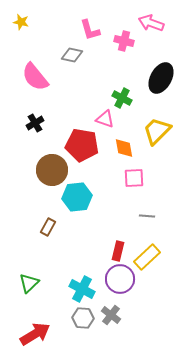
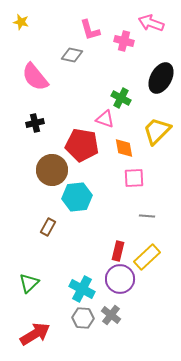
green cross: moved 1 px left
black cross: rotated 18 degrees clockwise
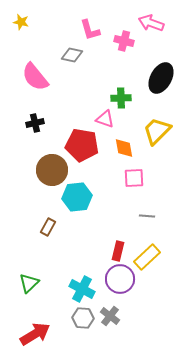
green cross: rotated 30 degrees counterclockwise
gray cross: moved 1 px left, 1 px down
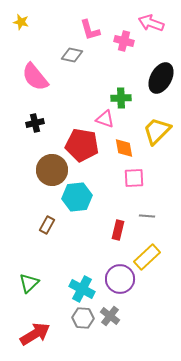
brown rectangle: moved 1 px left, 2 px up
red rectangle: moved 21 px up
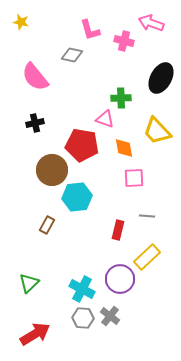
yellow trapezoid: rotated 88 degrees counterclockwise
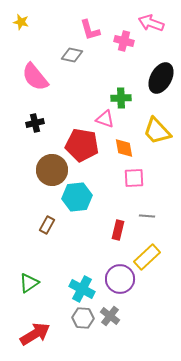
green triangle: rotated 10 degrees clockwise
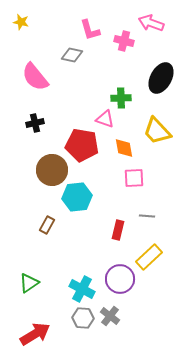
yellow rectangle: moved 2 px right
